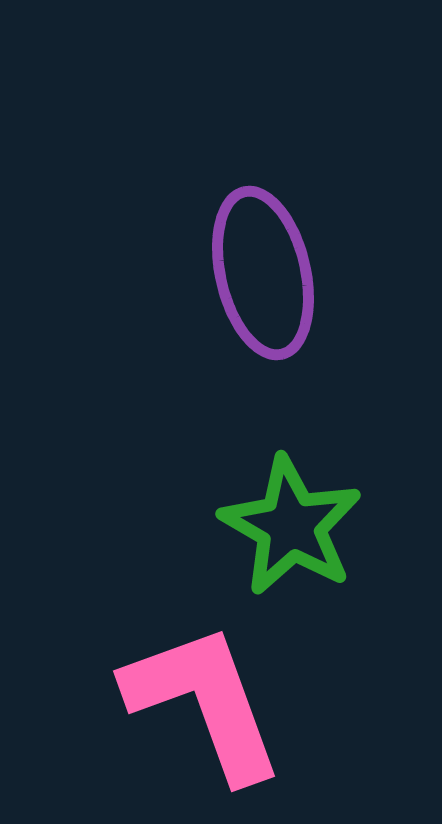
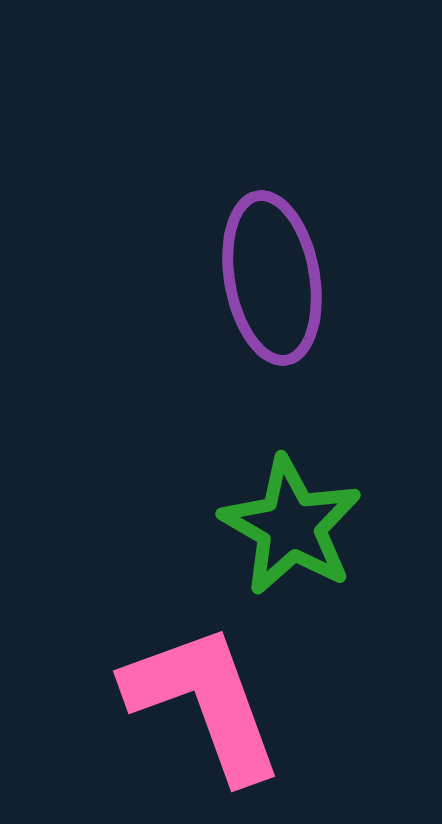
purple ellipse: moved 9 px right, 5 px down; rotated 3 degrees clockwise
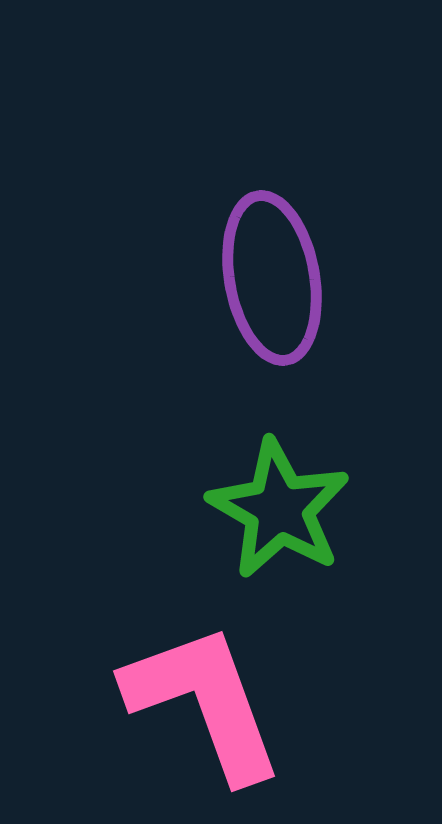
green star: moved 12 px left, 17 px up
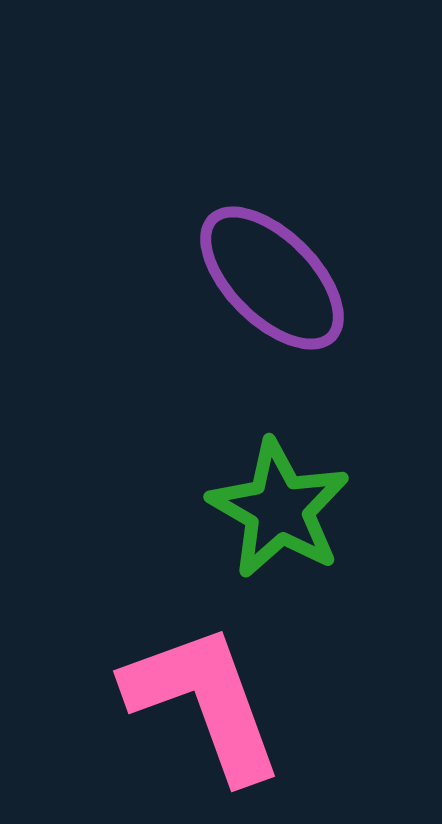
purple ellipse: rotated 35 degrees counterclockwise
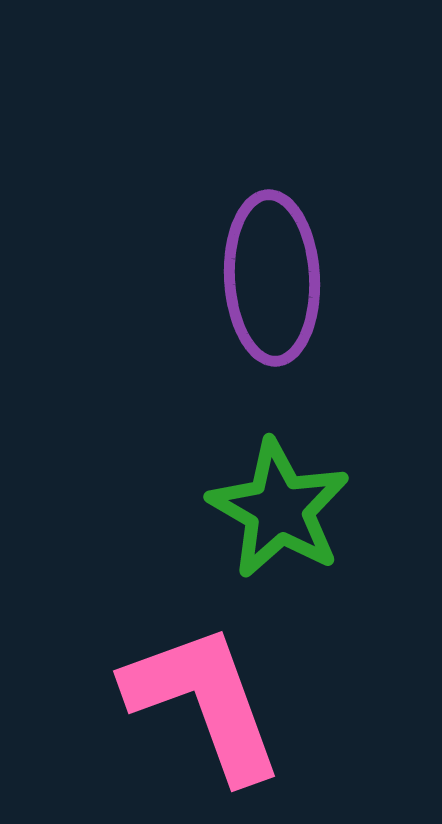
purple ellipse: rotated 42 degrees clockwise
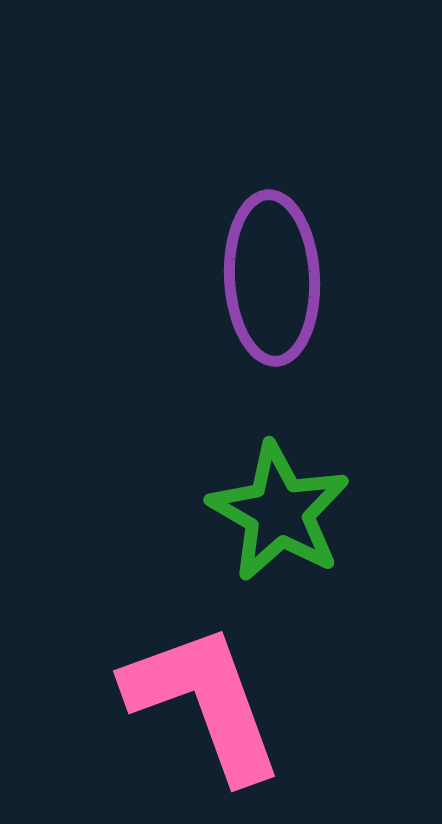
green star: moved 3 px down
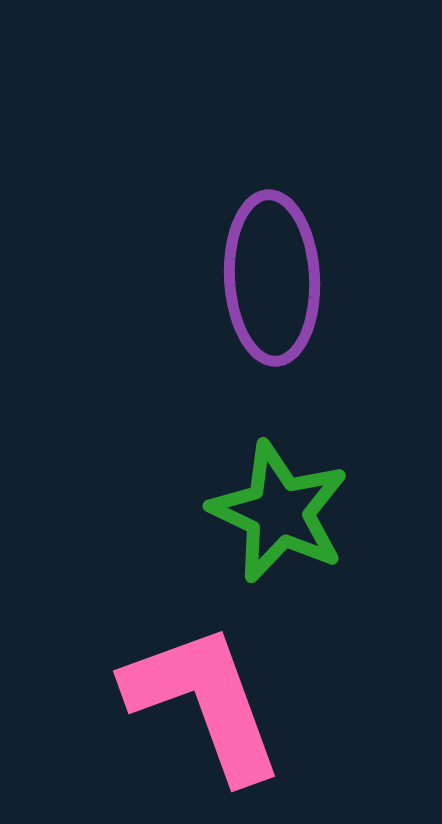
green star: rotated 5 degrees counterclockwise
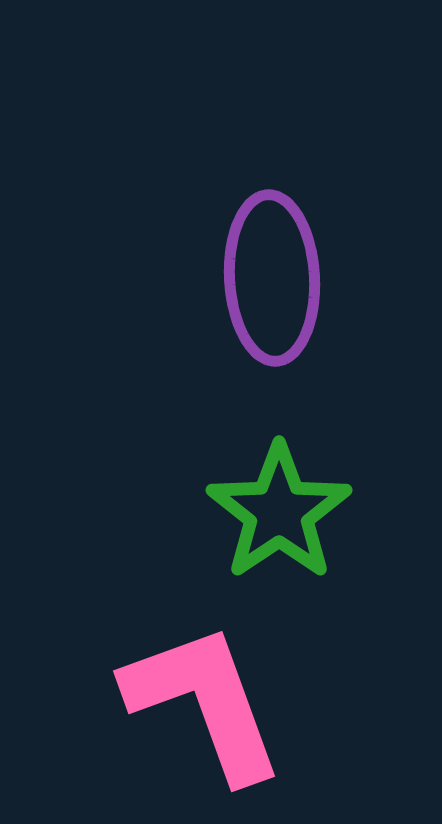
green star: rotated 13 degrees clockwise
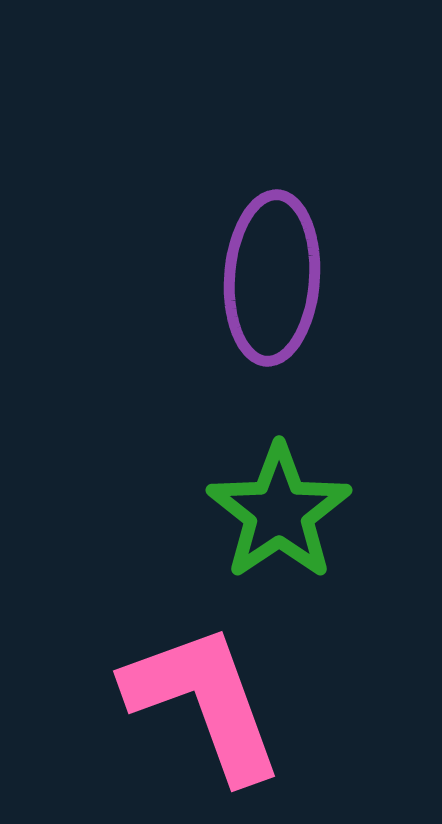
purple ellipse: rotated 7 degrees clockwise
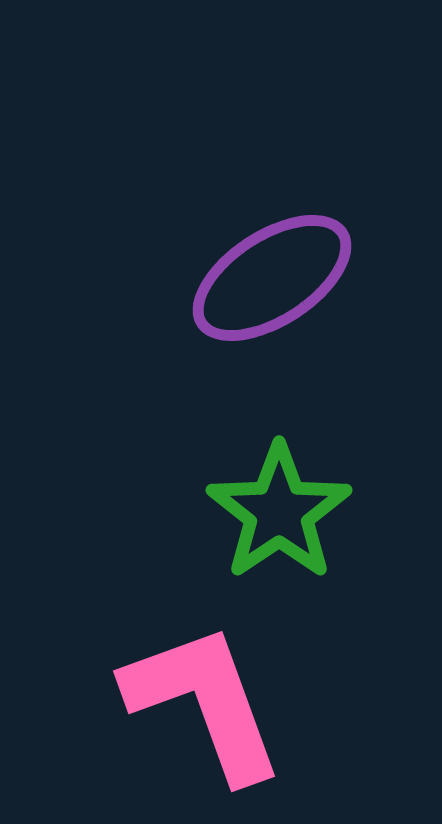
purple ellipse: rotated 53 degrees clockwise
